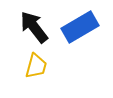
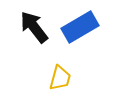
yellow trapezoid: moved 24 px right, 12 px down
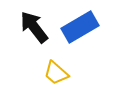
yellow trapezoid: moved 4 px left, 5 px up; rotated 116 degrees clockwise
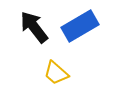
blue rectangle: moved 1 px up
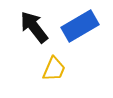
yellow trapezoid: moved 2 px left, 4 px up; rotated 108 degrees counterclockwise
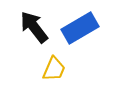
blue rectangle: moved 2 px down
